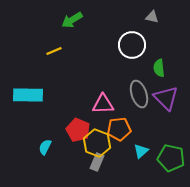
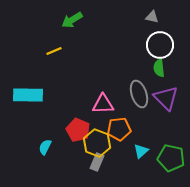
white circle: moved 28 px right
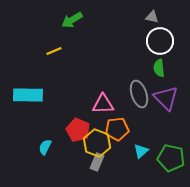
white circle: moved 4 px up
orange pentagon: moved 2 px left
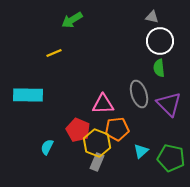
yellow line: moved 2 px down
purple triangle: moved 3 px right, 6 px down
cyan semicircle: moved 2 px right
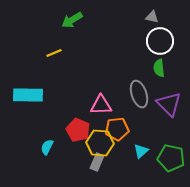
pink triangle: moved 2 px left, 1 px down
yellow hexagon: moved 3 px right; rotated 16 degrees counterclockwise
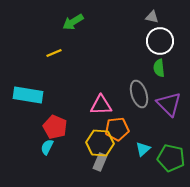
green arrow: moved 1 px right, 2 px down
cyan rectangle: rotated 8 degrees clockwise
red pentagon: moved 23 px left, 3 px up
cyan triangle: moved 2 px right, 2 px up
gray rectangle: moved 3 px right
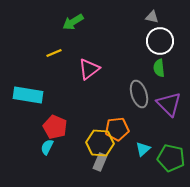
pink triangle: moved 12 px left, 36 px up; rotated 35 degrees counterclockwise
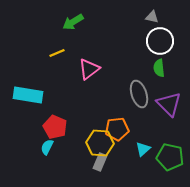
yellow line: moved 3 px right
green pentagon: moved 1 px left, 1 px up
